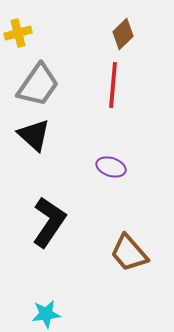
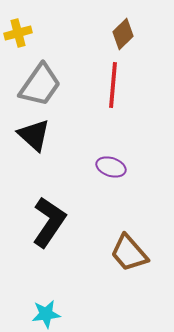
gray trapezoid: moved 2 px right
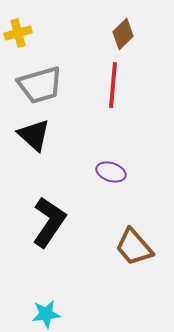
gray trapezoid: rotated 39 degrees clockwise
purple ellipse: moved 5 px down
brown trapezoid: moved 5 px right, 6 px up
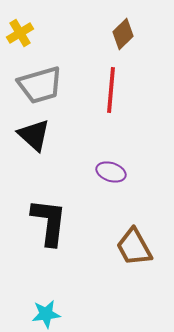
yellow cross: moved 2 px right; rotated 16 degrees counterclockwise
red line: moved 2 px left, 5 px down
black L-shape: rotated 27 degrees counterclockwise
brown trapezoid: rotated 12 degrees clockwise
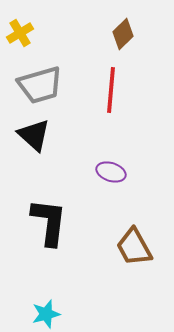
cyan star: rotated 8 degrees counterclockwise
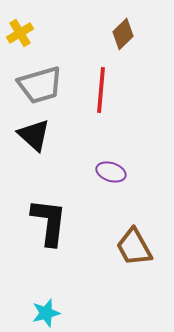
red line: moved 10 px left
cyan star: moved 1 px up
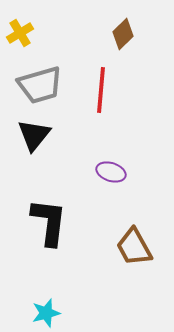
black triangle: rotated 27 degrees clockwise
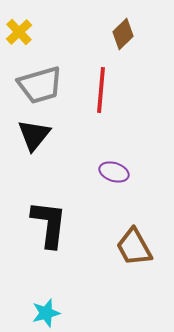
yellow cross: moved 1 px left, 1 px up; rotated 12 degrees counterclockwise
purple ellipse: moved 3 px right
black L-shape: moved 2 px down
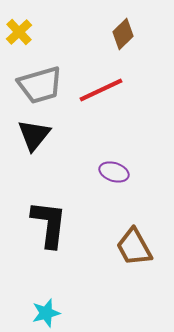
red line: rotated 60 degrees clockwise
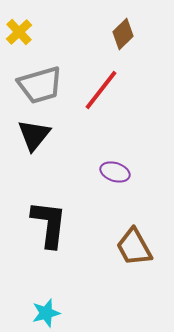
red line: rotated 27 degrees counterclockwise
purple ellipse: moved 1 px right
